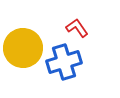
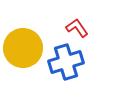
blue cross: moved 2 px right
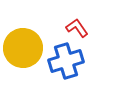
blue cross: moved 1 px up
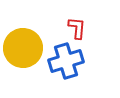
red L-shape: rotated 40 degrees clockwise
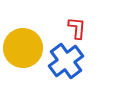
blue cross: rotated 20 degrees counterclockwise
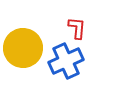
blue cross: rotated 12 degrees clockwise
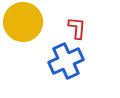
yellow circle: moved 26 px up
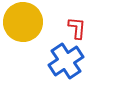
blue cross: rotated 8 degrees counterclockwise
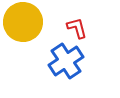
red L-shape: rotated 20 degrees counterclockwise
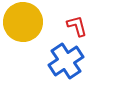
red L-shape: moved 2 px up
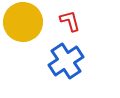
red L-shape: moved 7 px left, 5 px up
